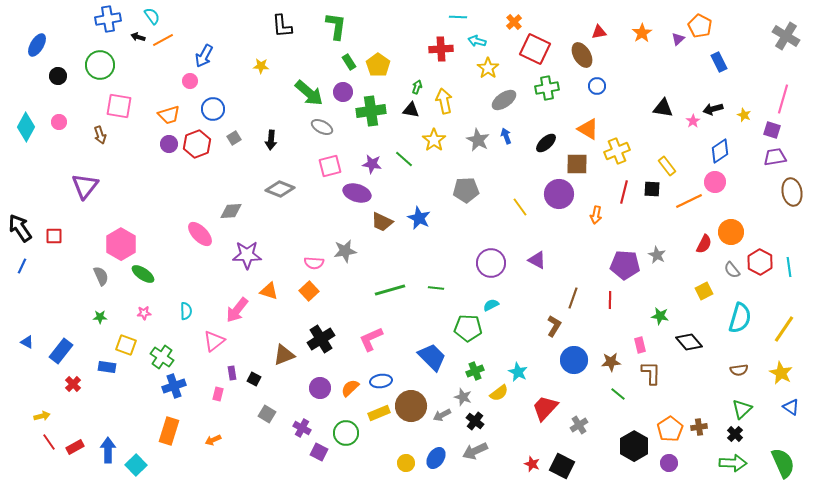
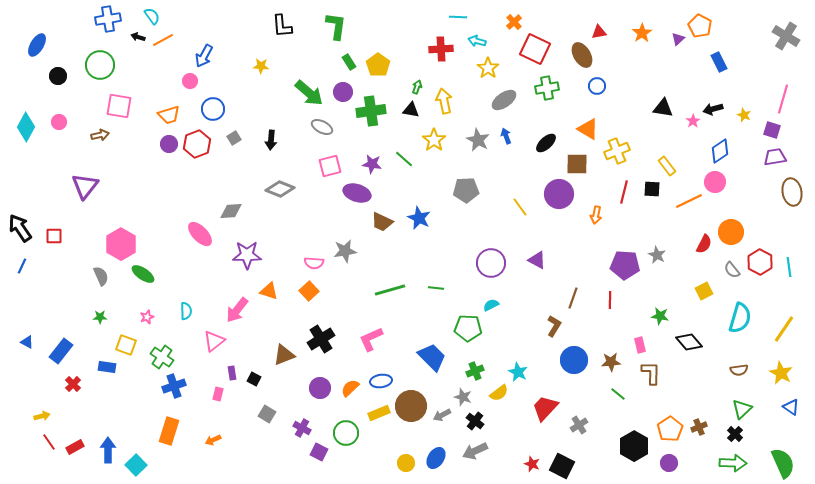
brown arrow at (100, 135): rotated 84 degrees counterclockwise
pink star at (144, 313): moved 3 px right, 4 px down; rotated 16 degrees counterclockwise
brown cross at (699, 427): rotated 14 degrees counterclockwise
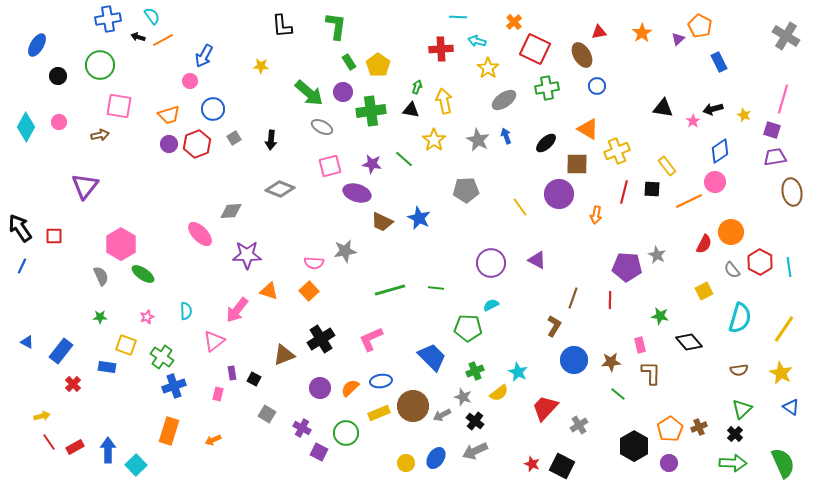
purple pentagon at (625, 265): moved 2 px right, 2 px down
brown circle at (411, 406): moved 2 px right
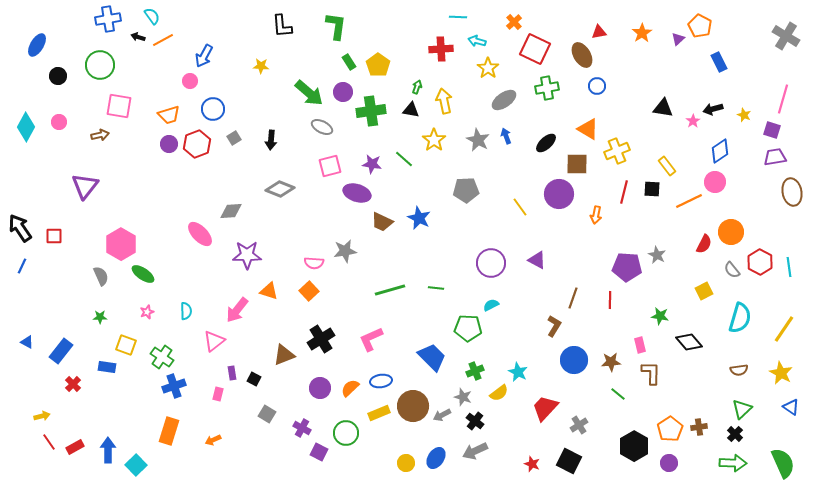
pink star at (147, 317): moved 5 px up
brown cross at (699, 427): rotated 14 degrees clockwise
black square at (562, 466): moved 7 px right, 5 px up
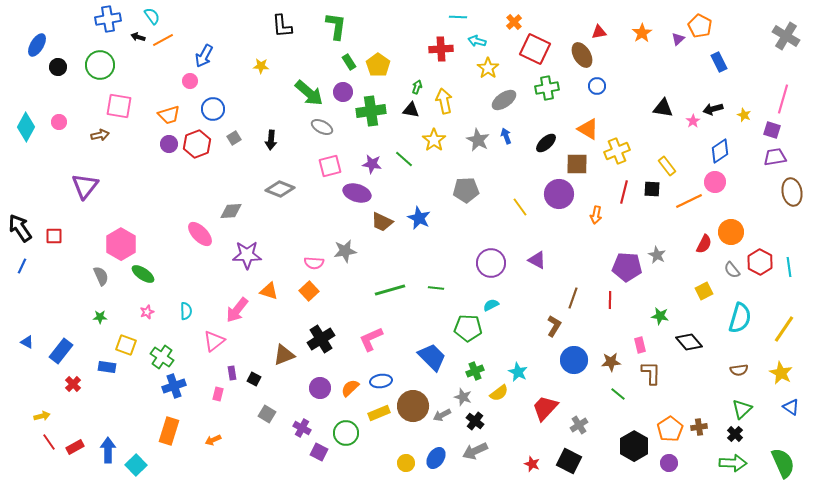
black circle at (58, 76): moved 9 px up
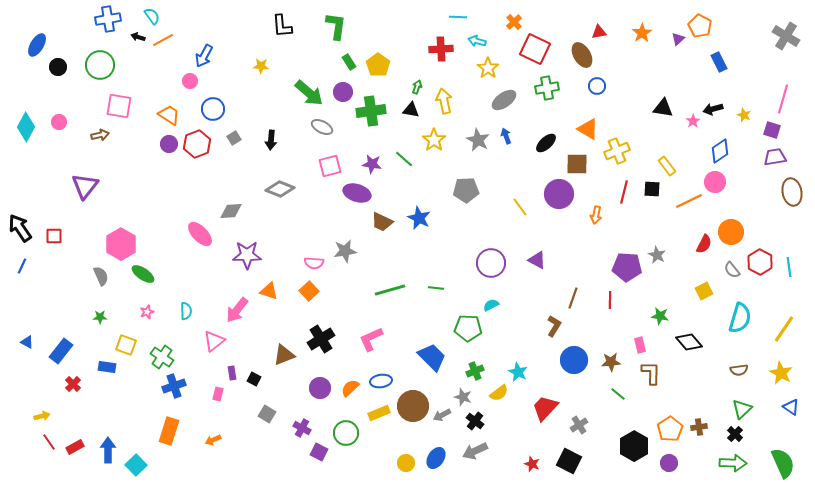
orange trapezoid at (169, 115): rotated 130 degrees counterclockwise
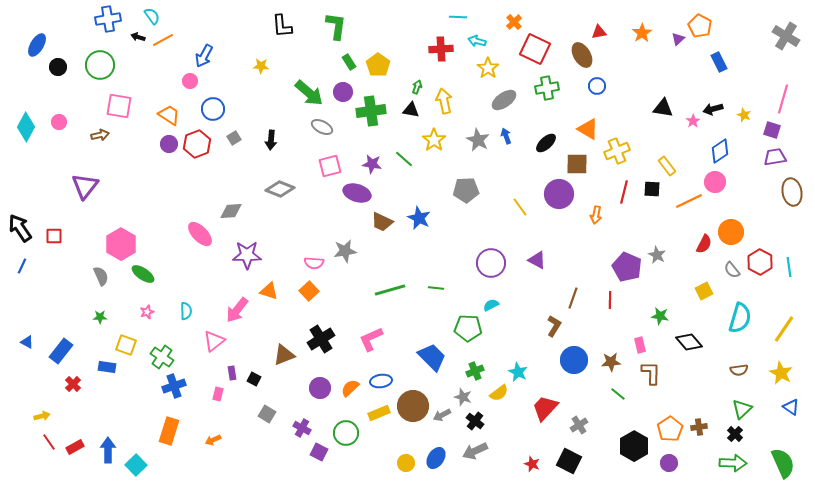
purple pentagon at (627, 267): rotated 20 degrees clockwise
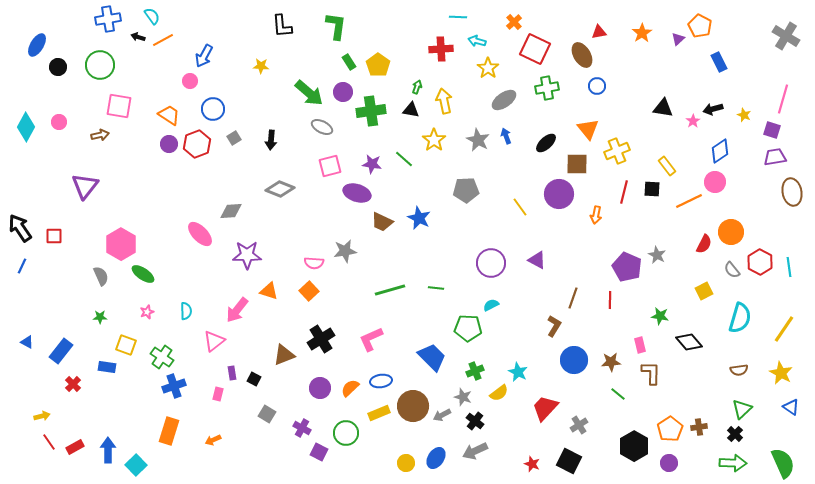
orange triangle at (588, 129): rotated 20 degrees clockwise
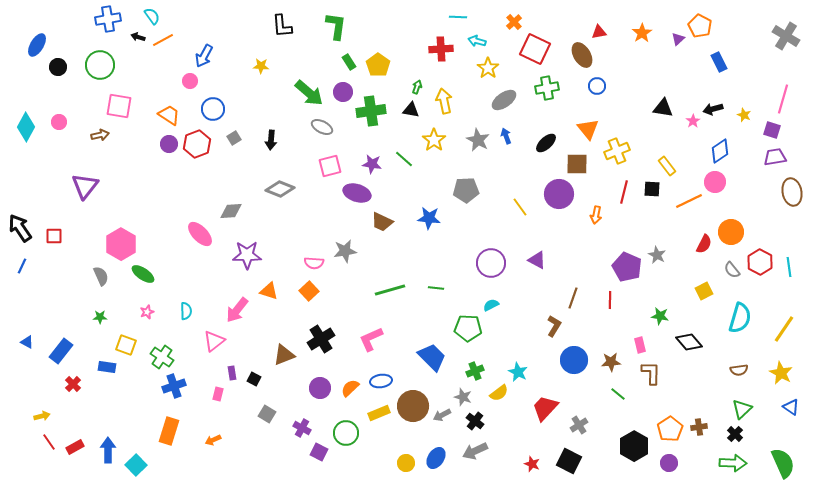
blue star at (419, 218): moved 10 px right; rotated 20 degrees counterclockwise
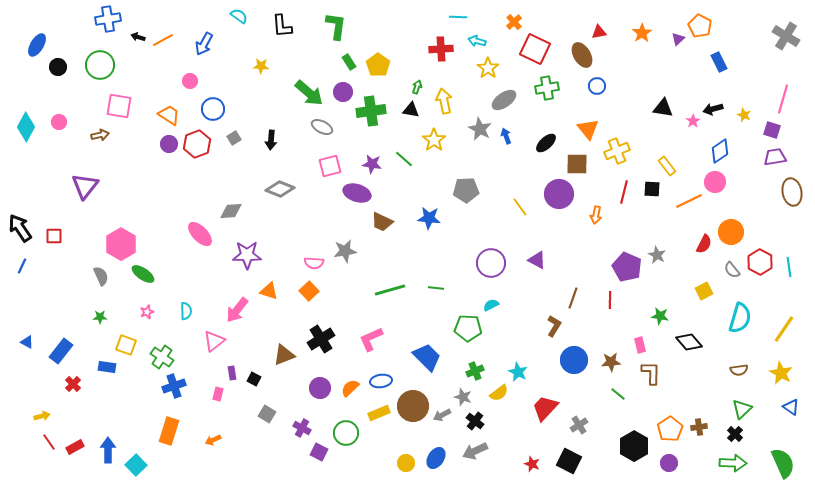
cyan semicircle at (152, 16): moved 87 px right; rotated 18 degrees counterclockwise
blue arrow at (204, 56): moved 12 px up
gray star at (478, 140): moved 2 px right, 11 px up
blue trapezoid at (432, 357): moved 5 px left
